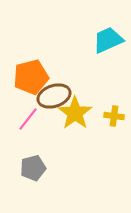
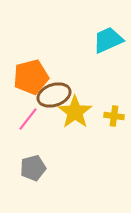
brown ellipse: moved 1 px up
yellow star: moved 1 px up
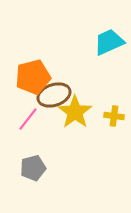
cyan trapezoid: moved 1 px right, 2 px down
orange pentagon: moved 2 px right
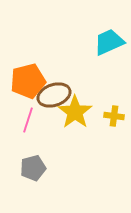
orange pentagon: moved 5 px left, 4 px down
pink line: moved 1 px down; rotated 20 degrees counterclockwise
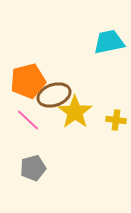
cyan trapezoid: rotated 12 degrees clockwise
yellow cross: moved 2 px right, 4 px down
pink line: rotated 65 degrees counterclockwise
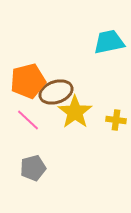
brown ellipse: moved 2 px right, 3 px up
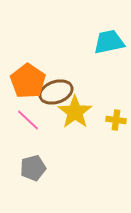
orange pentagon: rotated 24 degrees counterclockwise
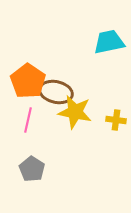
brown ellipse: rotated 32 degrees clockwise
yellow star: rotated 24 degrees counterclockwise
pink line: rotated 60 degrees clockwise
gray pentagon: moved 1 px left, 1 px down; rotated 25 degrees counterclockwise
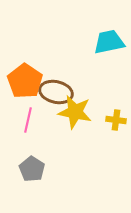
orange pentagon: moved 3 px left
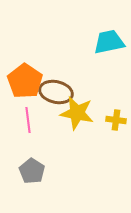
yellow star: moved 2 px right, 1 px down
pink line: rotated 20 degrees counterclockwise
gray pentagon: moved 2 px down
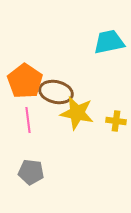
yellow cross: moved 1 px down
gray pentagon: moved 1 px left, 1 px down; rotated 25 degrees counterclockwise
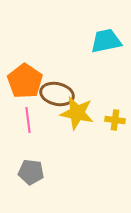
cyan trapezoid: moved 3 px left, 1 px up
brown ellipse: moved 1 px right, 2 px down
yellow cross: moved 1 px left, 1 px up
